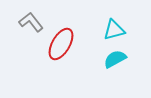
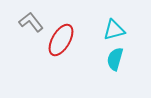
red ellipse: moved 4 px up
cyan semicircle: rotated 45 degrees counterclockwise
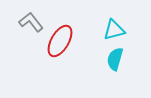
red ellipse: moved 1 px left, 1 px down
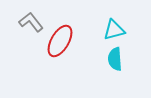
cyan semicircle: rotated 20 degrees counterclockwise
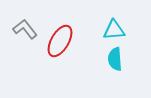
gray L-shape: moved 6 px left, 7 px down
cyan triangle: rotated 10 degrees clockwise
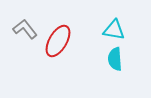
cyan triangle: rotated 15 degrees clockwise
red ellipse: moved 2 px left
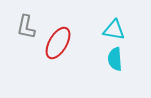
gray L-shape: moved 1 px right, 2 px up; rotated 130 degrees counterclockwise
red ellipse: moved 2 px down
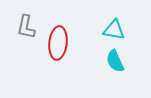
red ellipse: rotated 24 degrees counterclockwise
cyan semicircle: moved 2 px down; rotated 20 degrees counterclockwise
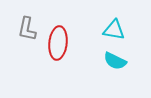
gray L-shape: moved 1 px right, 2 px down
cyan semicircle: rotated 40 degrees counterclockwise
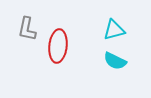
cyan triangle: rotated 25 degrees counterclockwise
red ellipse: moved 3 px down
